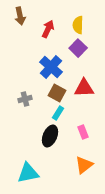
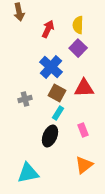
brown arrow: moved 1 px left, 4 px up
pink rectangle: moved 2 px up
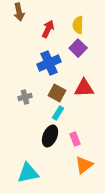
blue cross: moved 2 px left, 4 px up; rotated 25 degrees clockwise
gray cross: moved 2 px up
pink rectangle: moved 8 px left, 9 px down
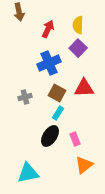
black ellipse: rotated 10 degrees clockwise
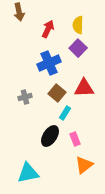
brown square: rotated 12 degrees clockwise
cyan rectangle: moved 7 px right
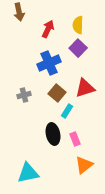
red triangle: moved 1 px right; rotated 15 degrees counterclockwise
gray cross: moved 1 px left, 2 px up
cyan rectangle: moved 2 px right, 2 px up
black ellipse: moved 3 px right, 2 px up; rotated 45 degrees counterclockwise
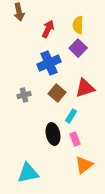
cyan rectangle: moved 4 px right, 5 px down
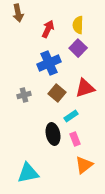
brown arrow: moved 1 px left, 1 px down
cyan rectangle: rotated 24 degrees clockwise
